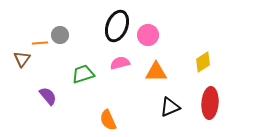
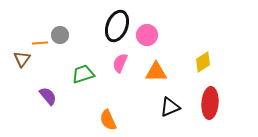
pink circle: moved 1 px left
pink semicircle: rotated 54 degrees counterclockwise
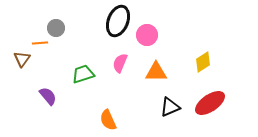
black ellipse: moved 1 px right, 5 px up
gray circle: moved 4 px left, 7 px up
red ellipse: rotated 52 degrees clockwise
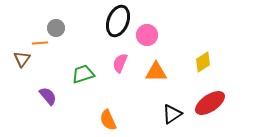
black triangle: moved 2 px right, 7 px down; rotated 10 degrees counterclockwise
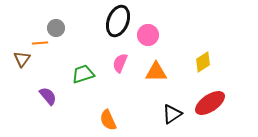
pink circle: moved 1 px right
